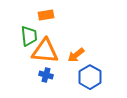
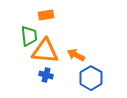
orange arrow: rotated 66 degrees clockwise
blue hexagon: moved 1 px right, 1 px down
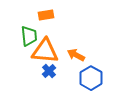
blue cross: moved 3 px right, 4 px up; rotated 32 degrees clockwise
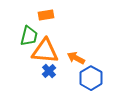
green trapezoid: rotated 20 degrees clockwise
orange arrow: moved 3 px down
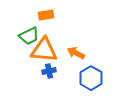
green trapezoid: rotated 50 degrees clockwise
orange triangle: moved 1 px left, 1 px up
orange arrow: moved 5 px up
blue cross: rotated 32 degrees clockwise
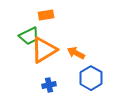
orange triangle: rotated 36 degrees counterclockwise
blue cross: moved 14 px down
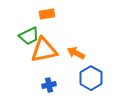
orange rectangle: moved 1 px right, 1 px up
orange triangle: rotated 20 degrees clockwise
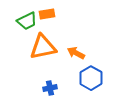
green trapezoid: moved 2 px left, 15 px up
orange triangle: moved 1 px left, 3 px up
blue cross: moved 1 px right, 3 px down
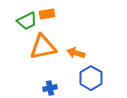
orange arrow: rotated 12 degrees counterclockwise
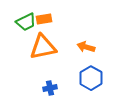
orange rectangle: moved 3 px left, 5 px down
green trapezoid: moved 1 px left, 1 px down
orange arrow: moved 10 px right, 6 px up
